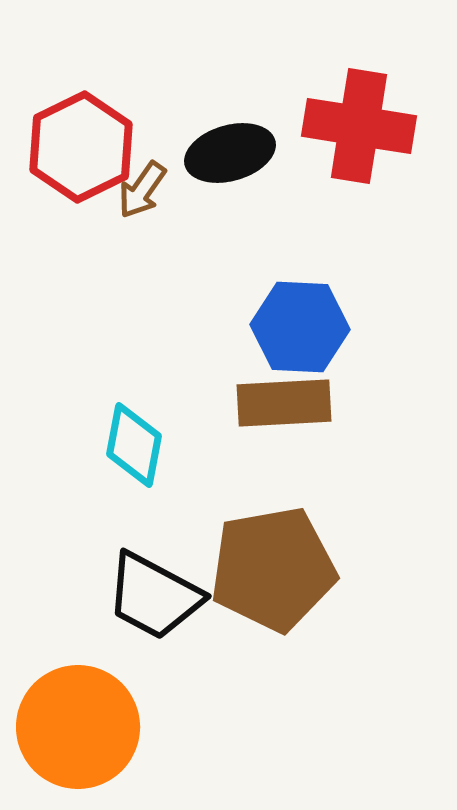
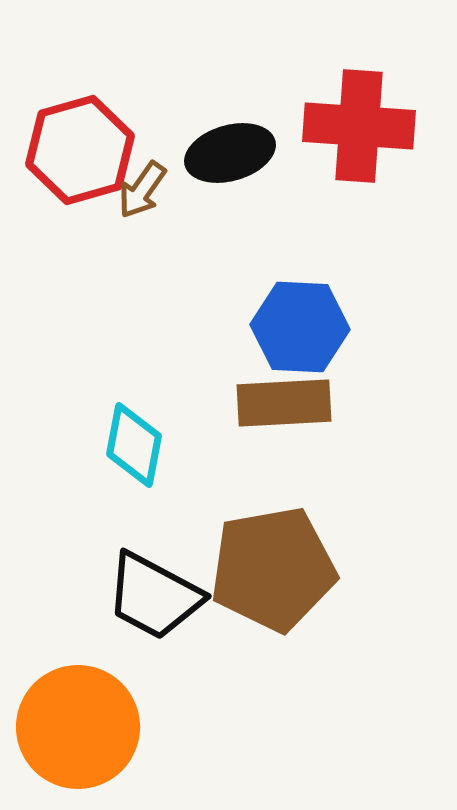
red cross: rotated 5 degrees counterclockwise
red hexagon: moved 1 px left, 3 px down; rotated 10 degrees clockwise
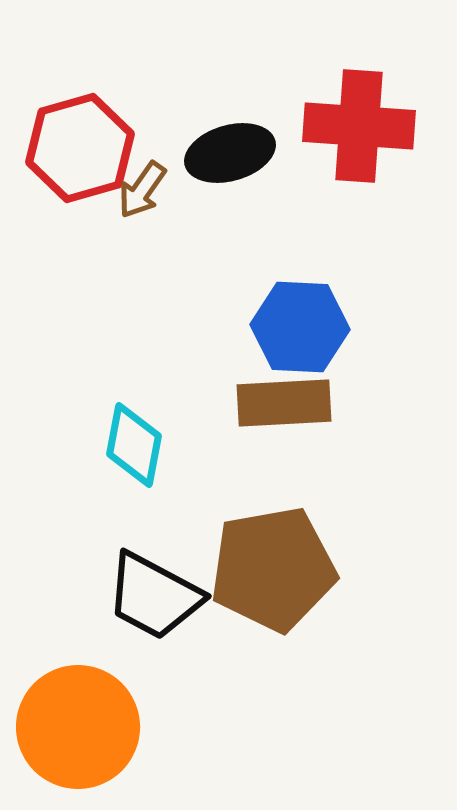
red hexagon: moved 2 px up
